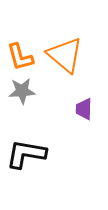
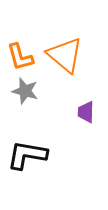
gray star: moved 3 px right; rotated 20 degrees clockwise
purple trapezoid: moved 2 px right, 3 px down
black L-shape: moved 1 px right, 1 px down
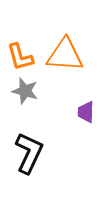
orange triangle: rotated 36 degrees counterclockwise
black L-shape: moved 2 px right, 2 px up; rotated 105 degrees clockwise
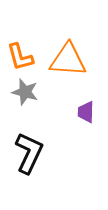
orange triangle: moved 3 px right, 5 px down
gray star: moved 1 px down
